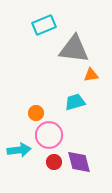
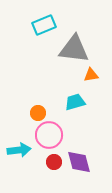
orange circle: moved 2 px right
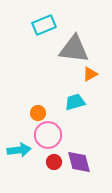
orange triangle: moved 1 px left, 1 px up; rotated 21 degrees counterclockwise
pink circle: moved 1 px left
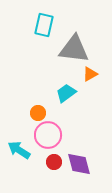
cyan rectangle: rotated 55 degrees counterclockwise
cyan trapezoid: moved 9 px left, 9 px up; rotated 20 degrees counterclockwise
cyan arrow: rotated 140 degrees counterclockwise
purple diamond: moved 2 px down
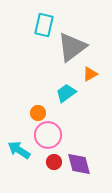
gray triangle: moved 2 px left, 2 px up; rotated 44 degrees counterclockwise
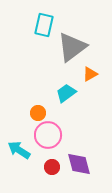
red circle: moved 2 px left, 5 px down
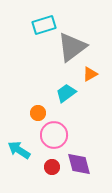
cyan rectangle: rotated 60 degrees clockwise
pink circle: moved 6 px right
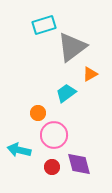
cyan arrow: rotated 20 degrees counterclockwise
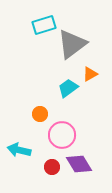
gray triangle: moved 3 px up
cyan trapezoid: moved 2 px right, 5 px up
orange circle: moved 2 px right, 1 px down
pink circle: moved 8 px right
purple diamond: rotated 16 degrees counterclockwise
